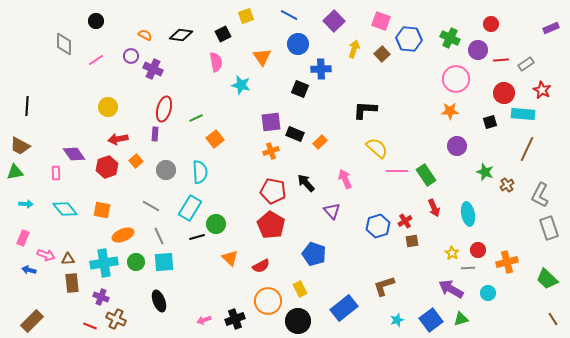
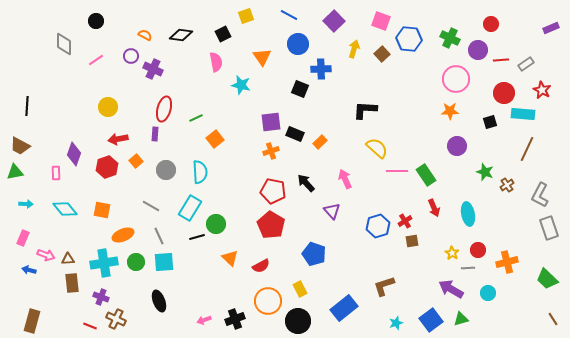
purple diamond at (74, 154): rotated 55 degrees clockwise
cyan star at (397, 320): moved 1 px left, 3 px down
brown rectangle at (32, 321): rotated 30 degrees counterclockwise
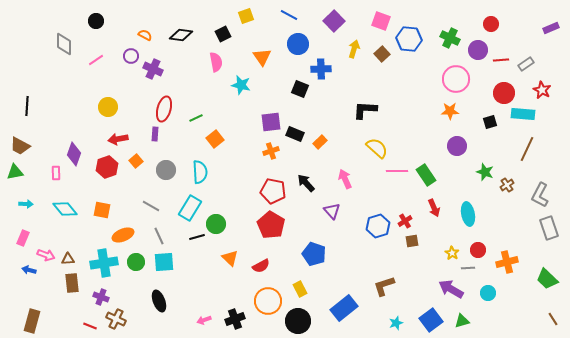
green triangle at (461, 319): moved 1 px right, 2 px down
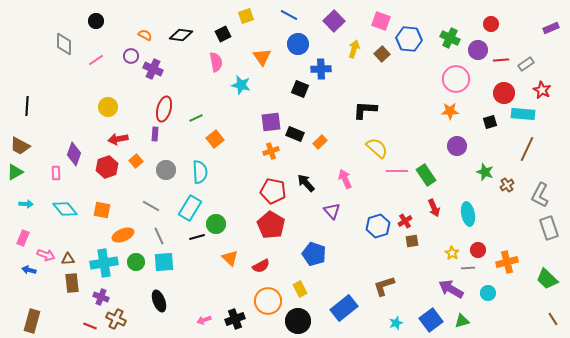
green triangle at (15, 172): rotated 18 degrees counterclockwise
